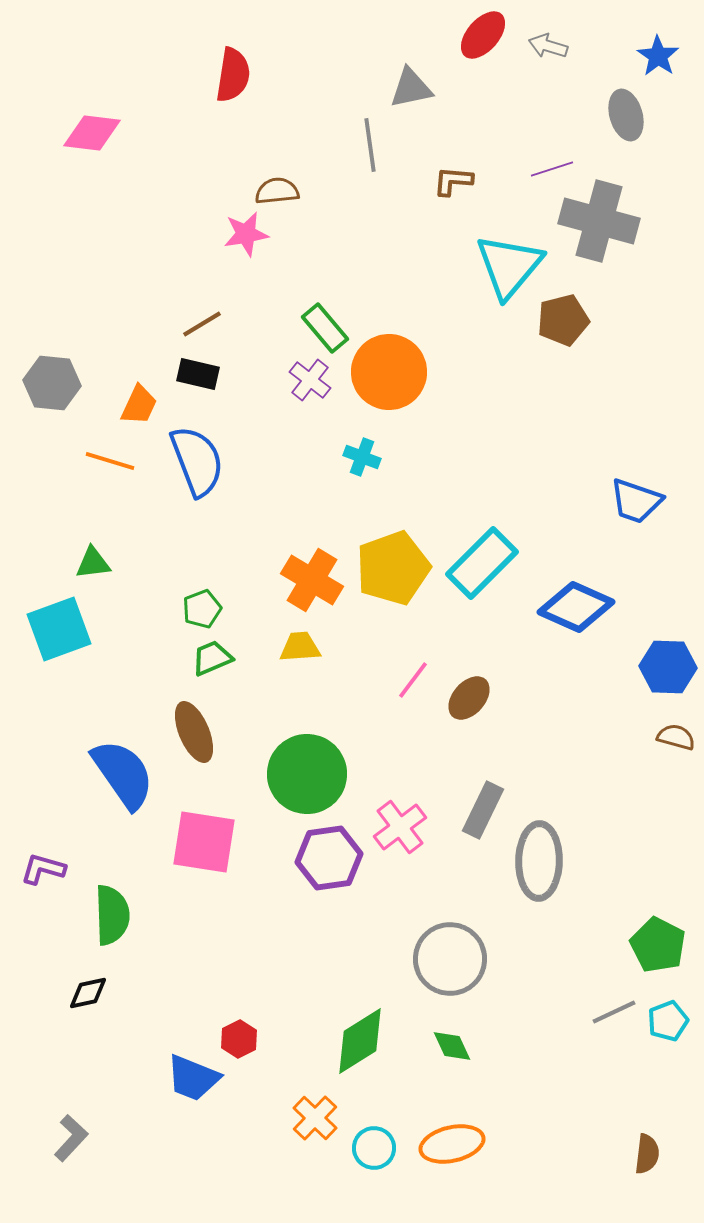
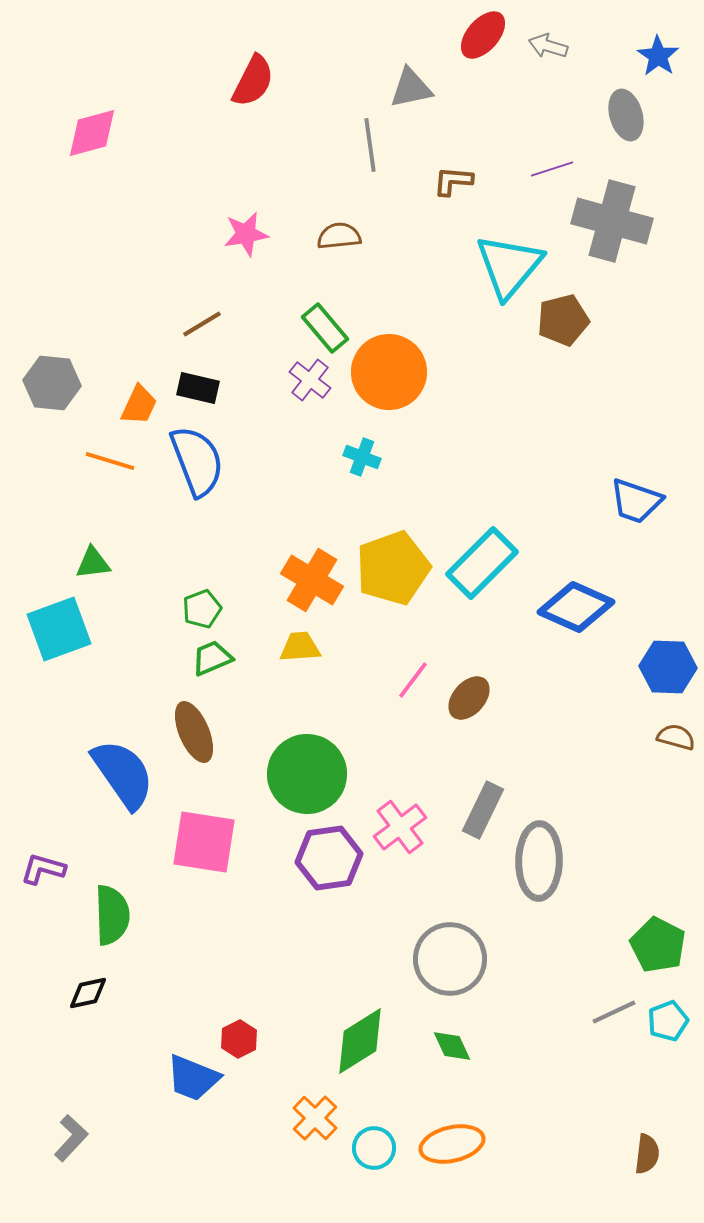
red semicircle at (233, 75): moved 20 px right, 6 px down; rotated 18 degrees clockwise
pink diamond at (92, 133): rotated 22 degrees counterclockwise
brown semicircle at (277, 191): moved 62 px right, 45 px down
gray cross at (599, 221): moved 13 px right
black rectangle at (198, 374): moved 14 px down
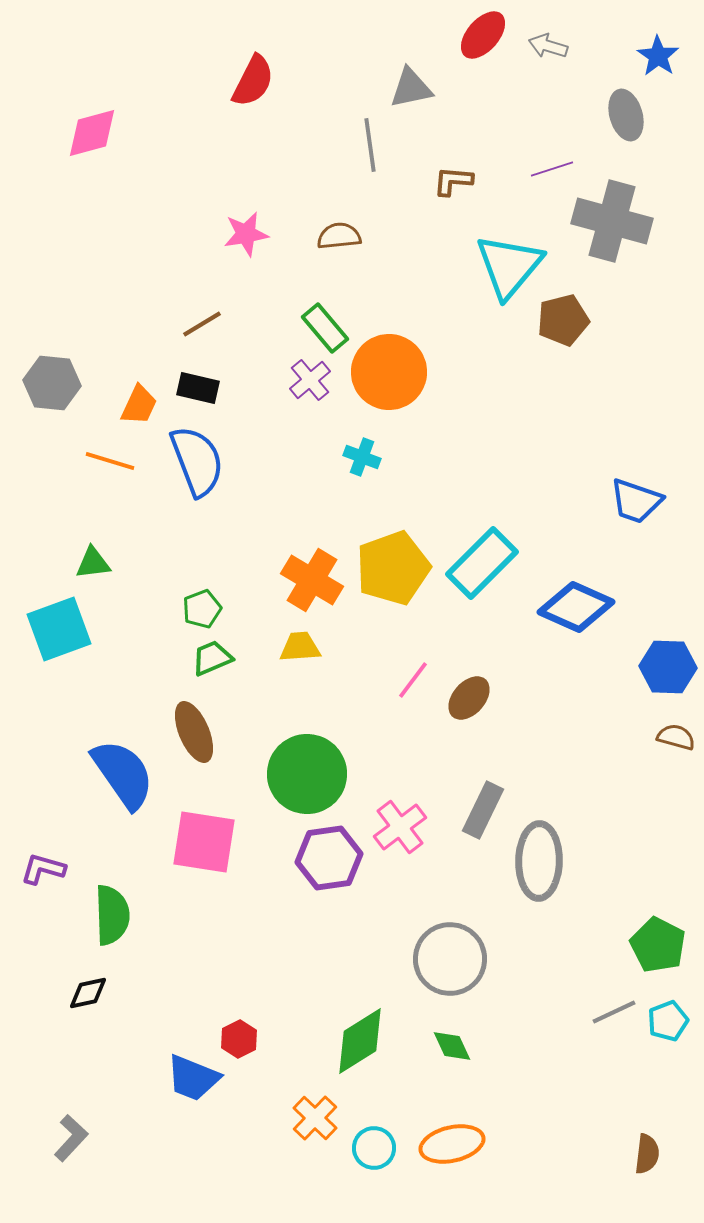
purple cross at (310, 380): rotated 12 degrees clockwise
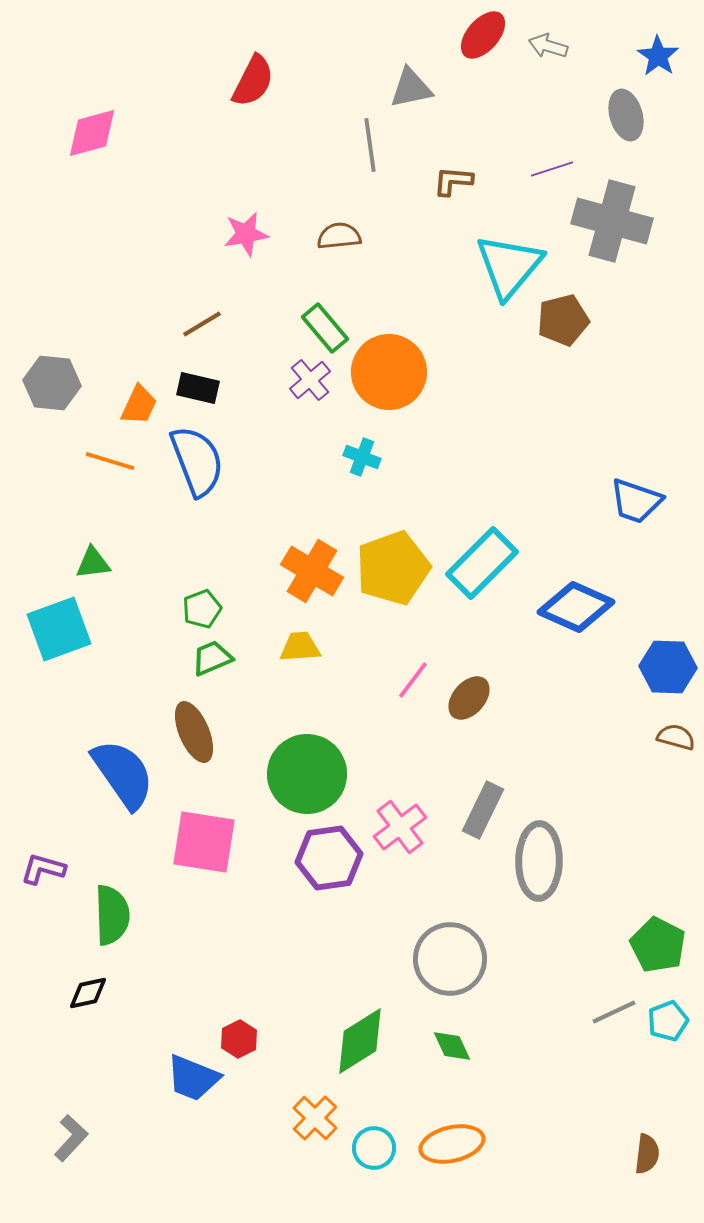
orange cross at (312, 580): moved 9 px up
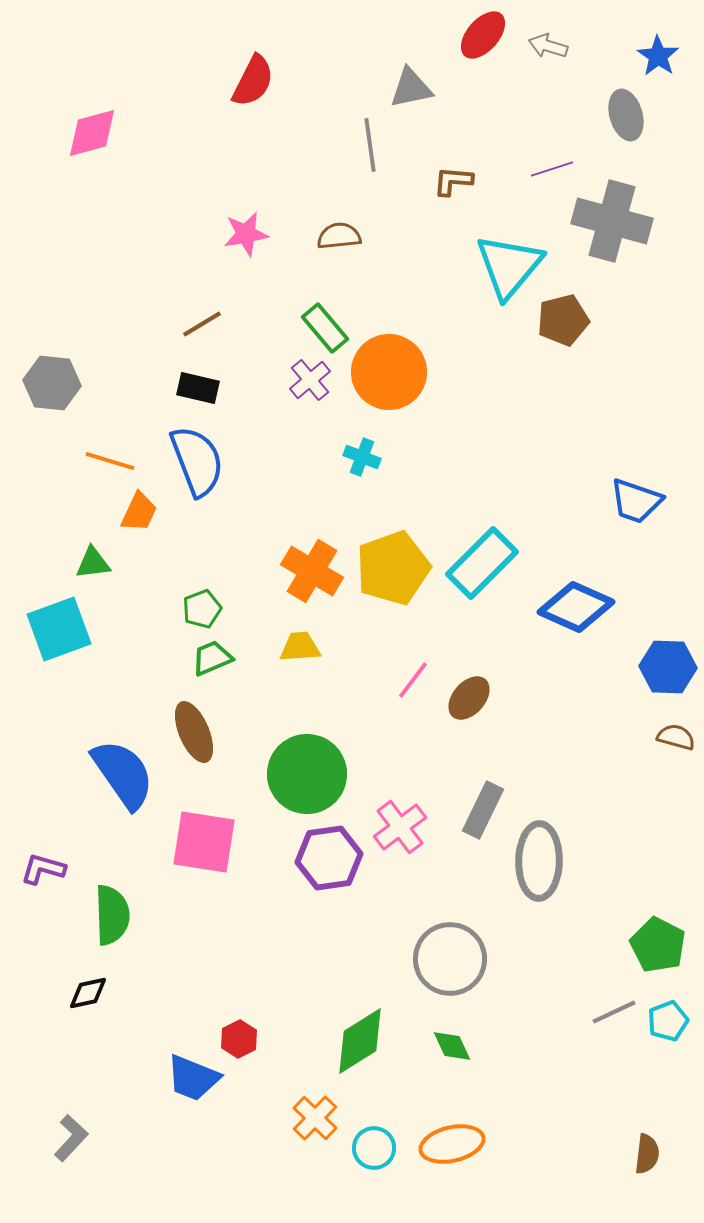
orange trapezoid at (139, 405): moved 107 px down
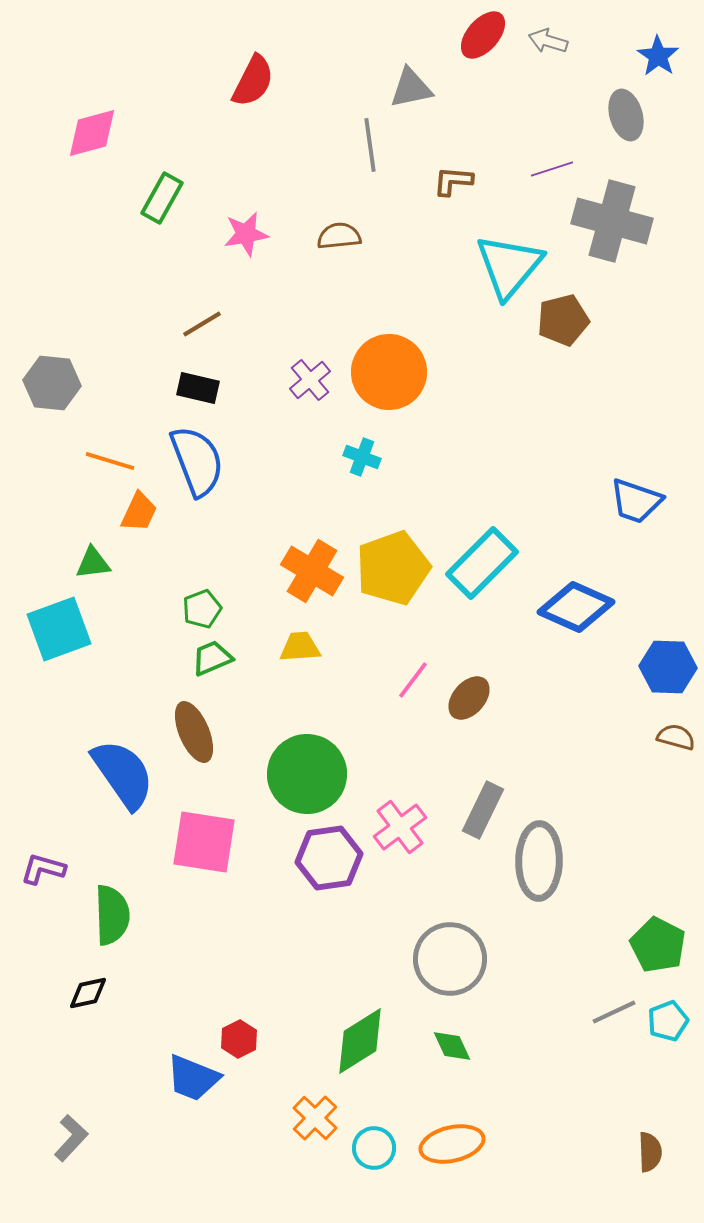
gray arrow at (548, 46): moved 5 px up
green rectangle at (325, 328): moved 163 px left, 130 px up; rotated 69 degrees clockwise
brown semicircle at (647, 1154): moved 3 px right, 2 px up; rotated 9 degrees counterclockwise
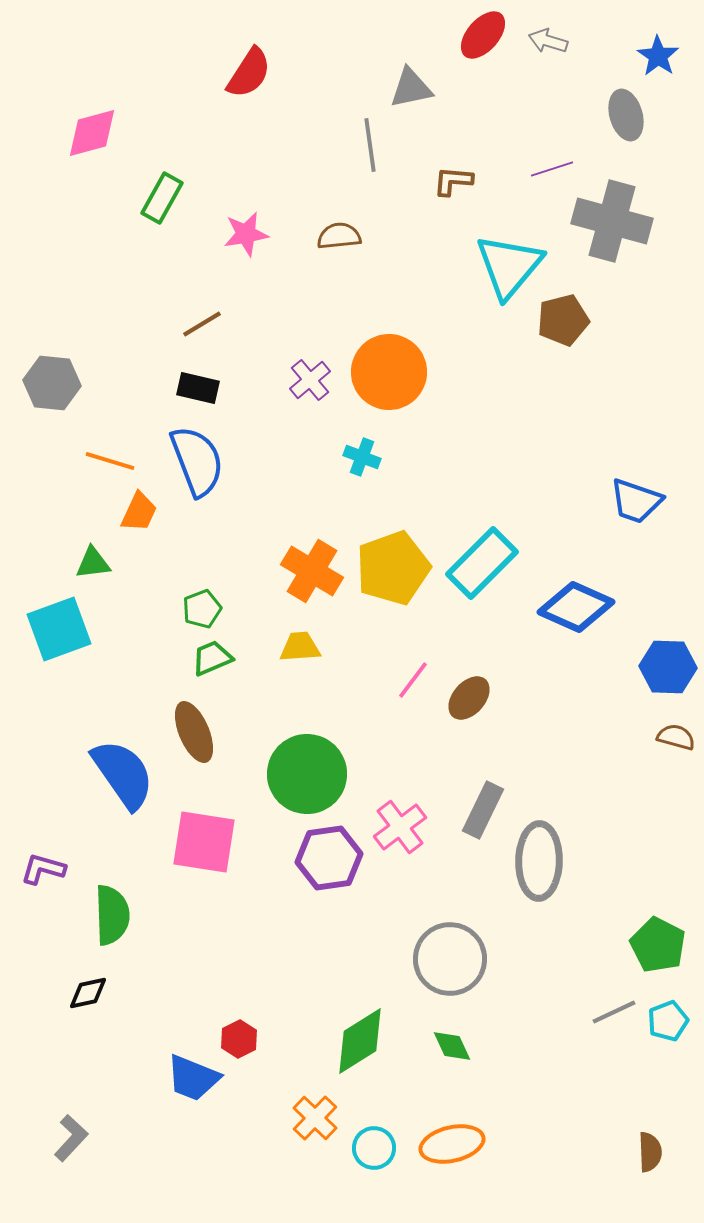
red semicircle at (253, 81): moved 4 px left, 8 px up; rotated 6 degrees clockwise
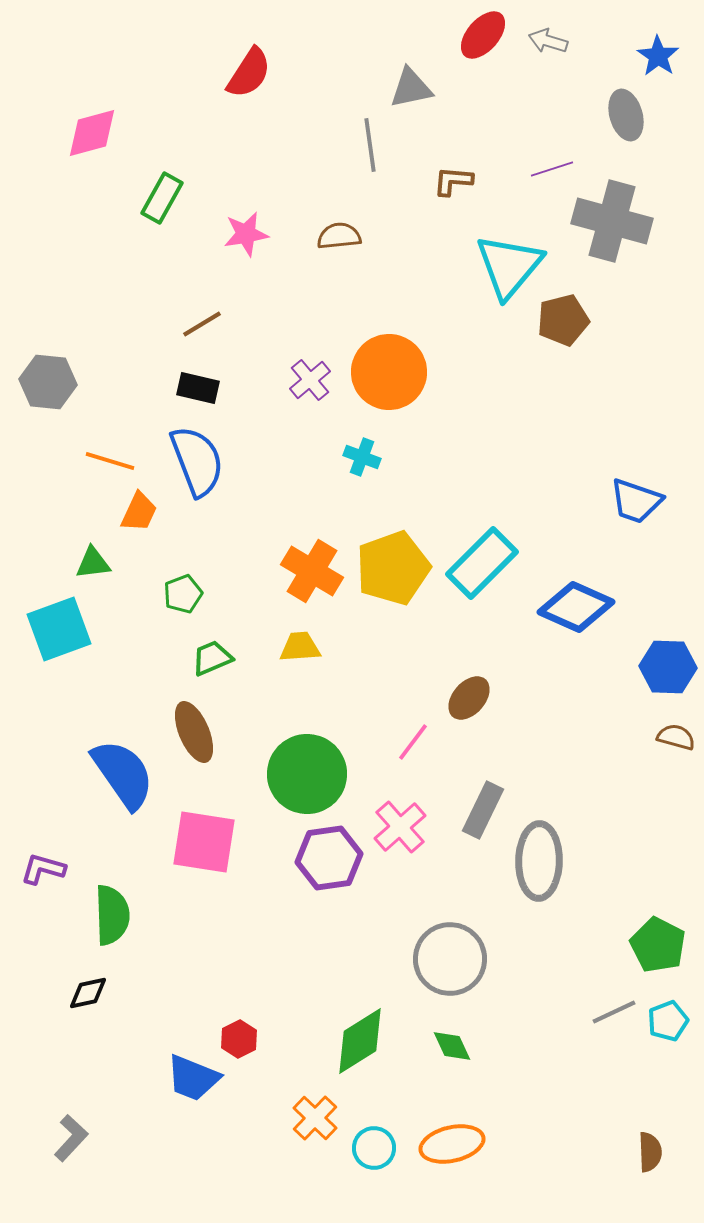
gray hexagon at (52, 383): moved 4 px left, 1 px up
green pentagon at (202, 609): moved 19 px left, 15 px up
pink line at (413, 680): moved 62 px down
pink cross at (400, 827): rotated 4 degrees counterclockwise
